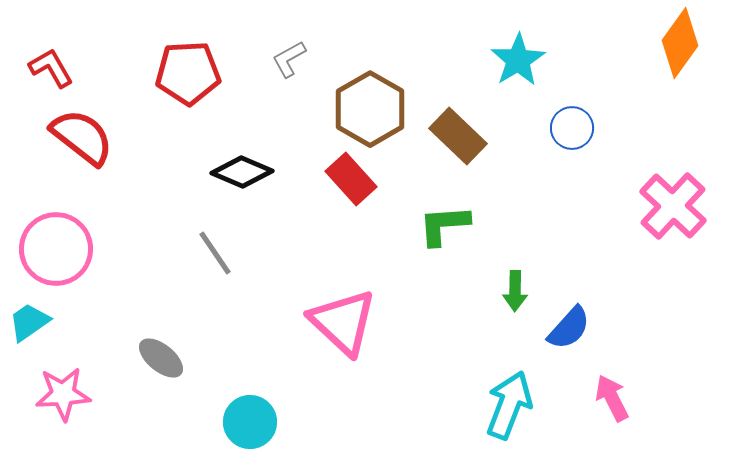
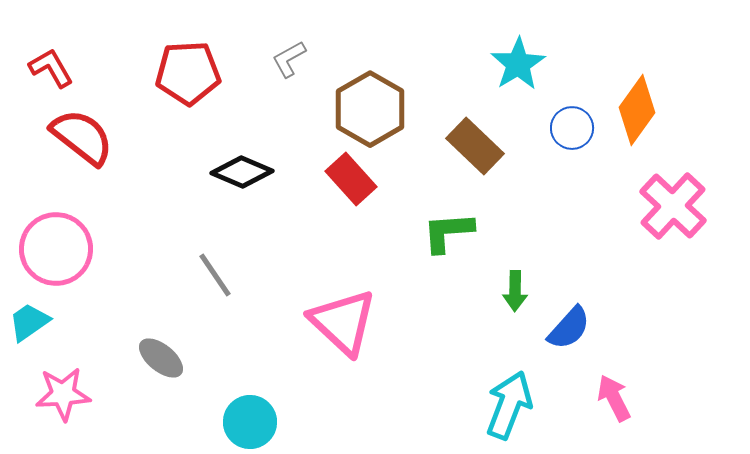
orange diamond: moved 43 px left, 67 px down
cyan star: moved 4 px down
brown rectangle: moved 17 px right, 10 px down
green L-shape: moved 4 px right, 7 px down
gray line: moved 22 px down
pink arrow: moved 2 px right
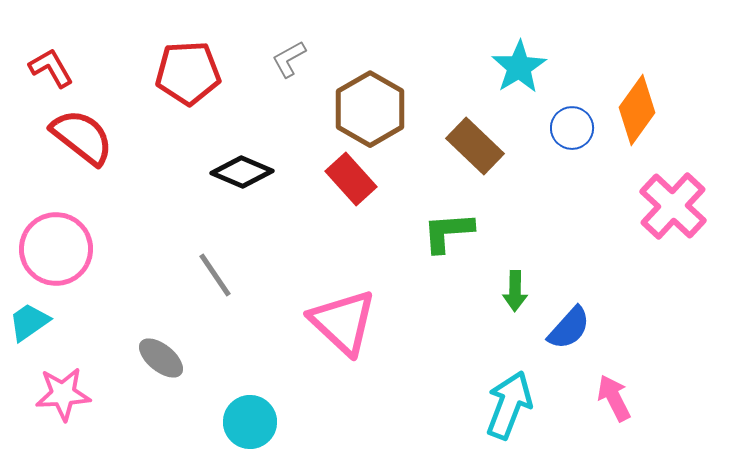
cyan star: moved 1 px right, 3 px down
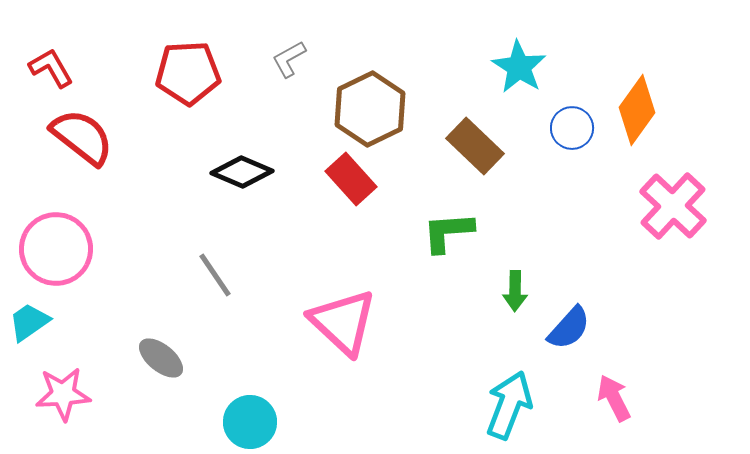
cyan star: rotated 8 degrees counterclockwise
brown hexagon: rotated 4 degrees clockwise
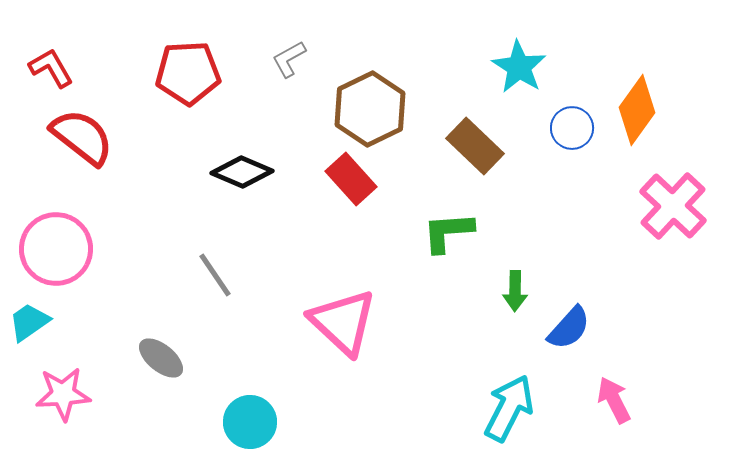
pink arrow: moved 2 px down
cyan arrow: moved 3 px down; rotated 6 degrees clockwise
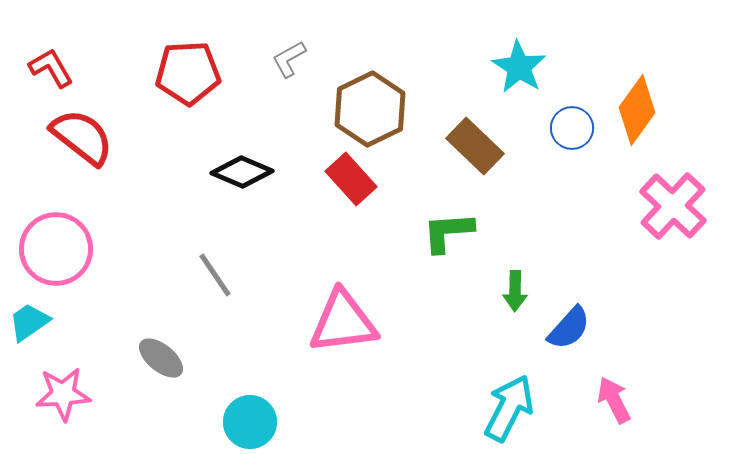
pink triangle: rotated 50 degrees counterclockwise
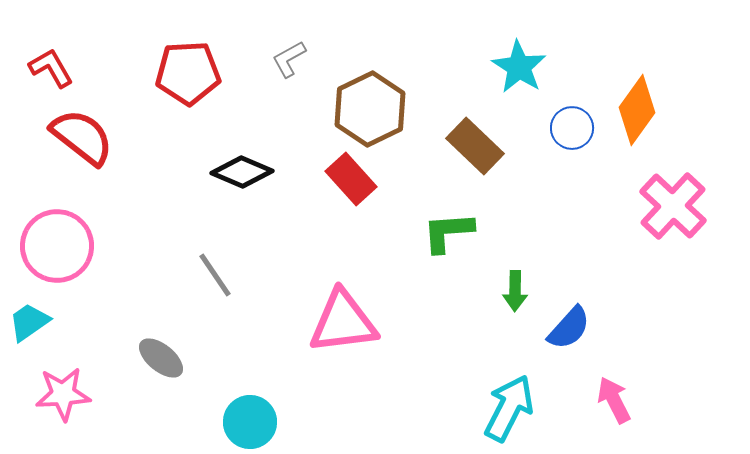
pink circle: moved 1 px right, 3 px up
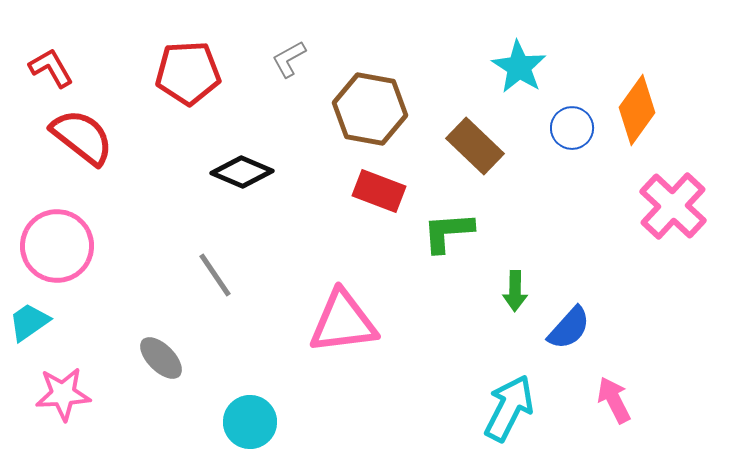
brown hexagon: rotated 24 degrees counterclockwise
red rectangle: moved 28 px right, 12 px down; rotated 27 degrees counterclockwise
gray ellipse: rotated 6 degrees clockwise
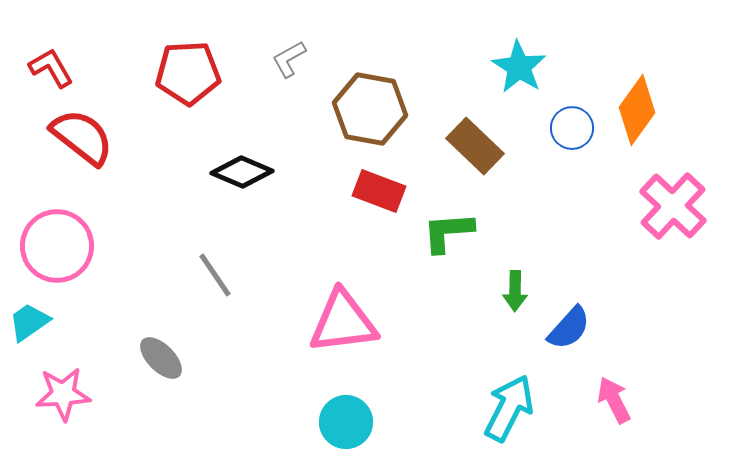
cyan circle: moved 96 px right
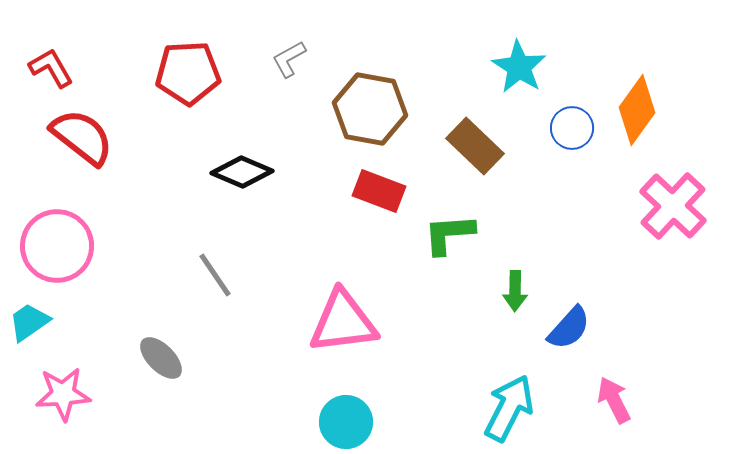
green L-shape: moved 1 px right, 2 px down
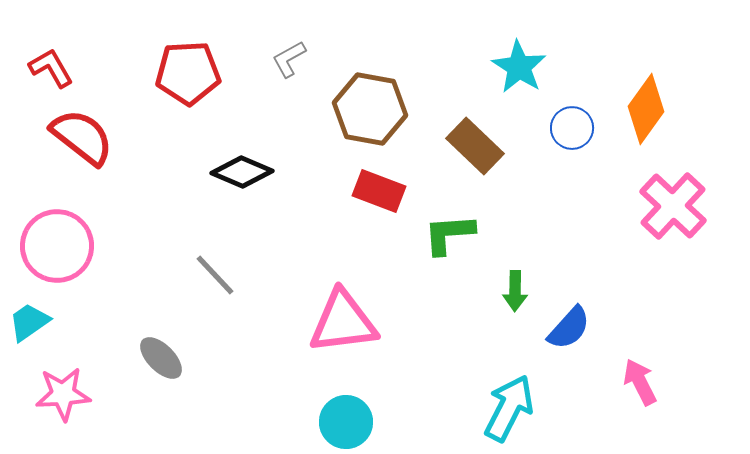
orange diamond: moved 9 px right, 1 px up
gray line: rotated 9 degrees counterclockwise
pink arrow: moved 26 px right, 18 px up
